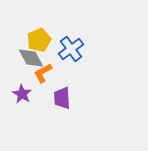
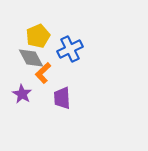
yellow pentagon: moved 1 px left, 4 px up
blue cross: moved 1 px left; rotated 10 degrees clockwise
orange L-shape: rotated 15 degrees counterclockwise
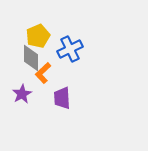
gray diamond: rotated 28 degrees clockwise
purple star: rotated 12 degrees clockwise
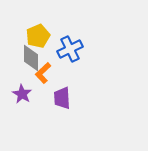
purple star: rotated 12 degrees counterclockwise
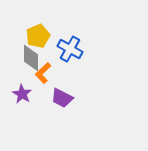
blue cross: rotated 35 degrees counterclockwise
purple trapezoid: rotated 60 degrees counterclockwise
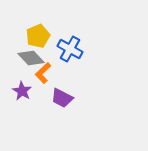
gray diamond: rotated 44 degrees counterclockwise
purple star: moved 3 px up
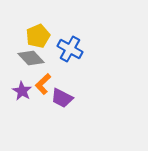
orange L-shape: moved 11 px down
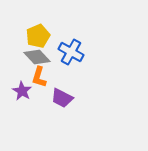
blue cross: moved 1 px right, 3 px down
gray diamond: moved 6 px right, 1 px up
orange L-shape: moved 4 px left, 7 px up; rotated 30 degrees counterclockwise
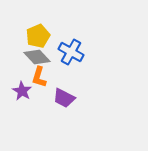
purple trapezoid: moved 2 px right
